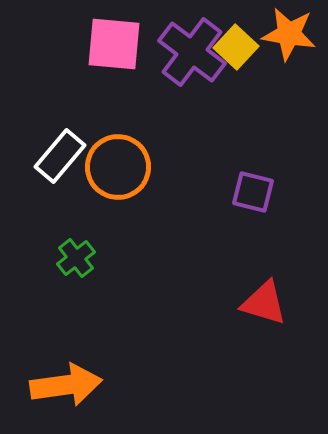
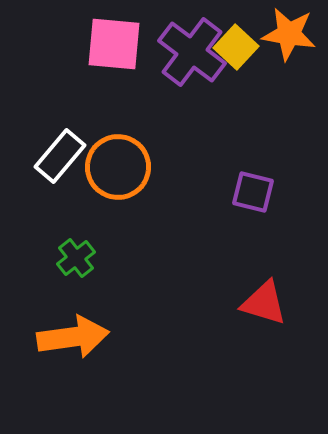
orange arrow: moved 7 px right, 48 px up
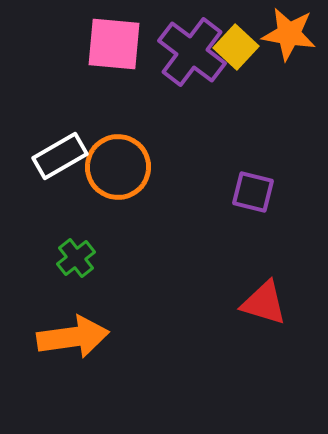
white rectangle: rotated 20 degrees clockwise
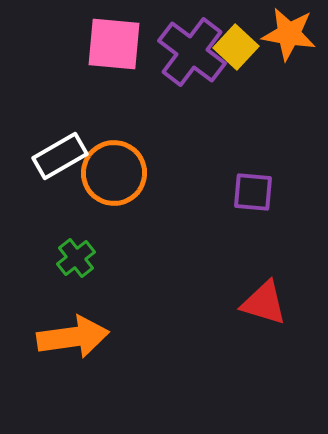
orange circle: moved 4 px left, 6 px down
purple square: rotated 9 degrees counterclockwise
